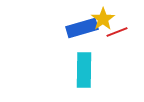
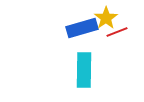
yellow star: moved 3 px right, 1 px up
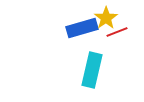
cyan rectangle: moved 8 px right; rotated 12 degrees clockwise
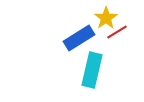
blue rectangle: moved 3 px left, 10 px down; rotated 16 degrees counterclockwise
red line: rotated 10 degrees counterclockwise
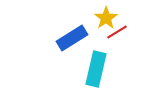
blue rectangle: moved 7 px left
cyan rectangle: moved 4 px right, 1 px up
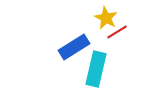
yellow star: rotated 10 degrees counterclockwise
blue rectangle: moved 2 px right, 9 px down
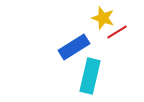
yellow star: moved 3 px left; rotated 10 degrees counterclockwise
cyan rectangle: moved 6 px left, 7 px down
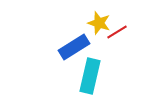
yellow star: moved 4 px left, 5 px down
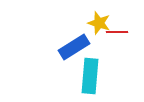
red line: rotated 30 degrees clockwise
cyan rectangle: rotated 8 degrees counterclockwise
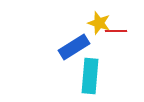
red line: moved 1 px left, 1 px up
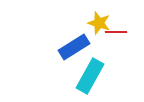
red line: moved 1 px down
cyan rectangle: rotated 24 degrees clockwise
